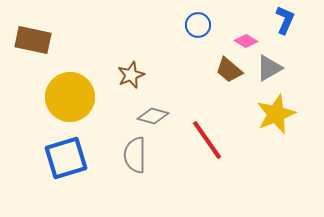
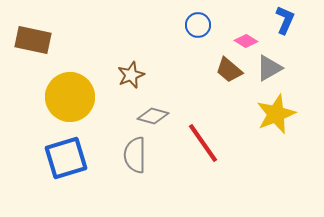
red line: moved 4 px left, 3 px down
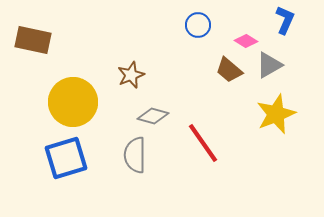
gray triangle: moved 3 px up
yellow circle: moved 3 px right, 5 px down
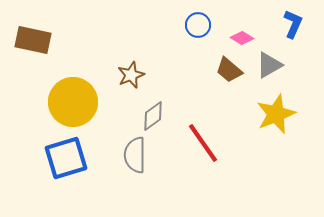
blue L-shape: moved 8 px right, 4 px down
pink diamond: moved 4 px left, 3 px up
gray diamond: rotated 52 degrees counterclockwise
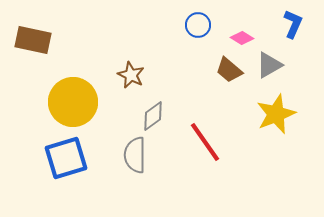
brown star: rotated 24 degrees counterclockwise
red line: moved 2 px right, 1 px up
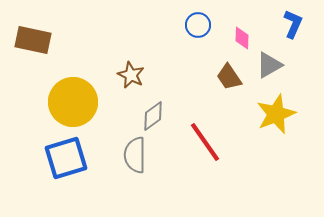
pink diamond: rotated 60 degrees clockwise
brown trapezoid: moved 7 px down; rotated 16 degrees clockwise
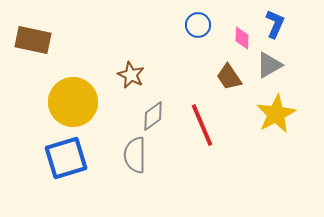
blue L-shape: moved 18 px left
yellow star: rotated 6 degrees counterclockwise
red line: moved 3 px left, 17 px up; rotated 12 degrees clockwise
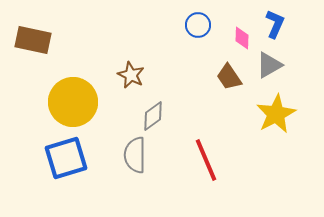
red line: moved 4 px right, 35 px down
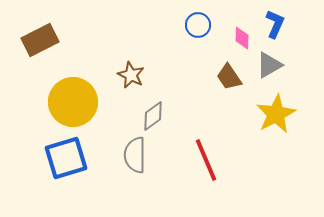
brown rectangle: moved 7 px right; rotated 39 degrees counterclockwise
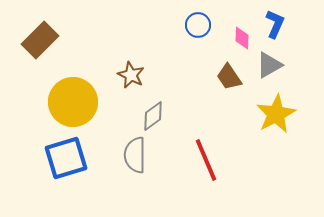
brown rectangle: rotated 18 degrees counterclockwise
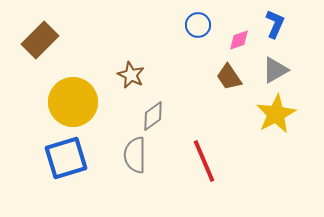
pink diamond: moved 3 px left, 2 px down; rotated 70 degrees clockwise
gray triangle: moved 6 px right, 5 px down
red line: moved 2 px left, 1 px down
